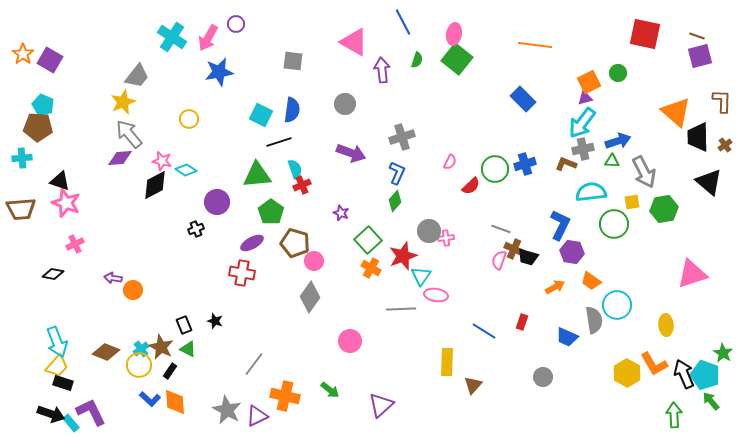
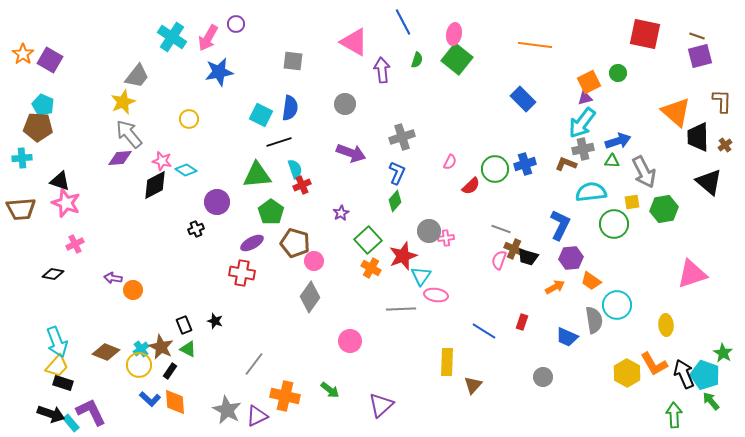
blue semicircle at (292, 110): moved 2 px left, 2 px up
purple star at (341, 213): rotated 21 degrees clockwise
purple hexagon at (572, 252): moved 1 px left, 6 px down; rotated 15 degrees counterclockwise
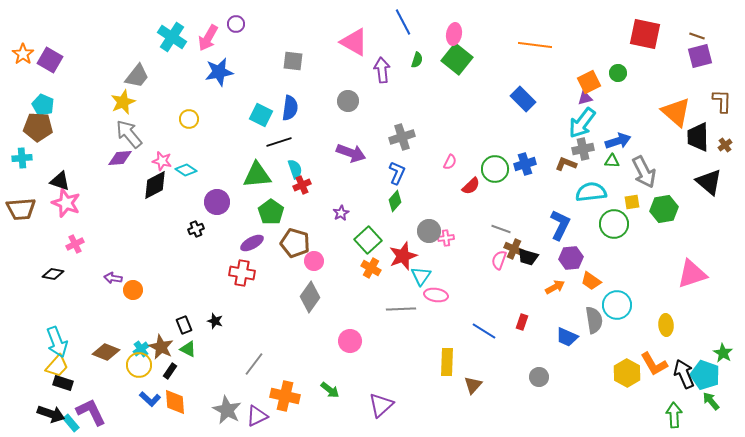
gray circle at (345, 104): moved 3 px right, 3 px up
gray circle at (543, 377): moved 4 px left
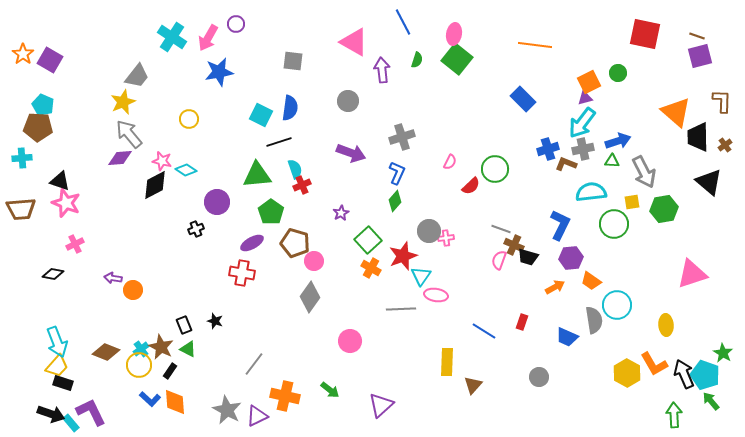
blue cross at (525, 164): moved 23 px right, 15 px up
brown cross at (514, 249): moved 4 px up
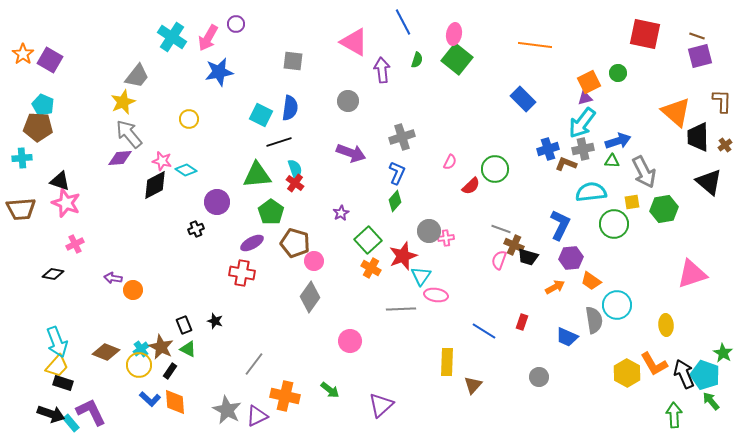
red cross at (302, 185): moved 7 px left, 2 px up; rotated 30 degrees counterclockwise
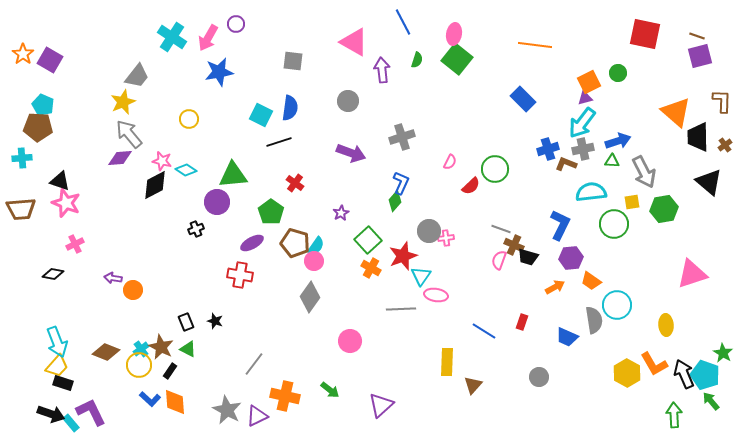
cyan semicircle at (295, 169): moved 21 px right, 77 px down; rotated 54 degrees clockwise
blue L-shape at (397, 173): moved 4 px right, 10 px down
green triangle at (257, 175): moved 24 px left
red cross at (242, 273): moved 2 px left, 2 px down
black rectangle at (184, 325): moved 2 px right, 3 px up
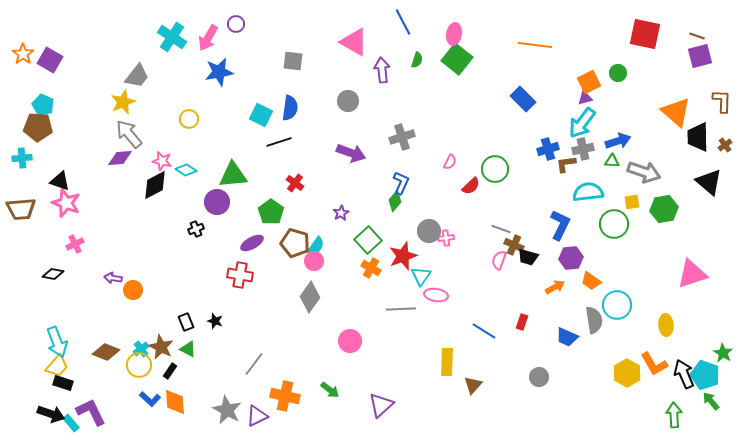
brown L-shape at (566, 164): rotated 30 degrees counterclockwise
gray arrow at (644, 172): rotated 44 degrees counterclockwise
cyan semicircle at (591, 192): moved 3 px left
